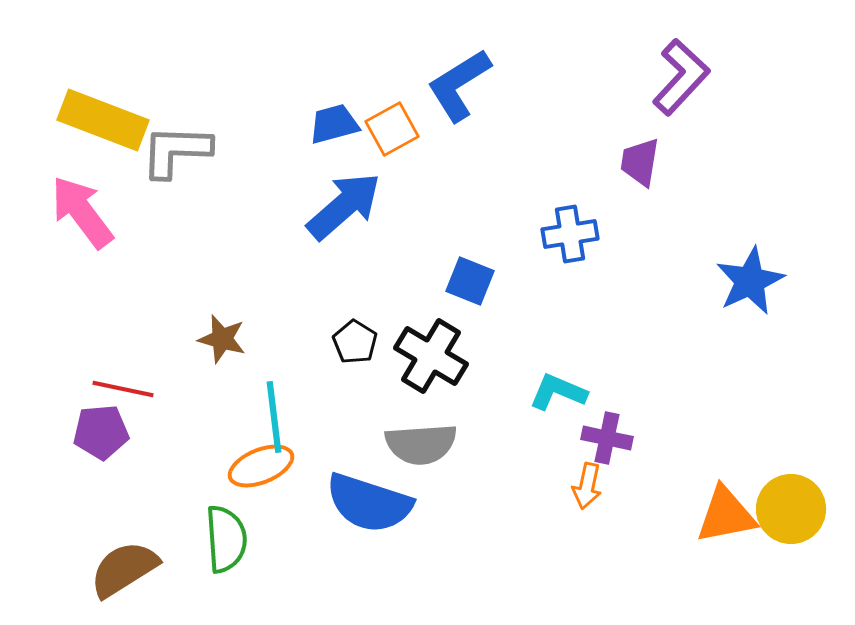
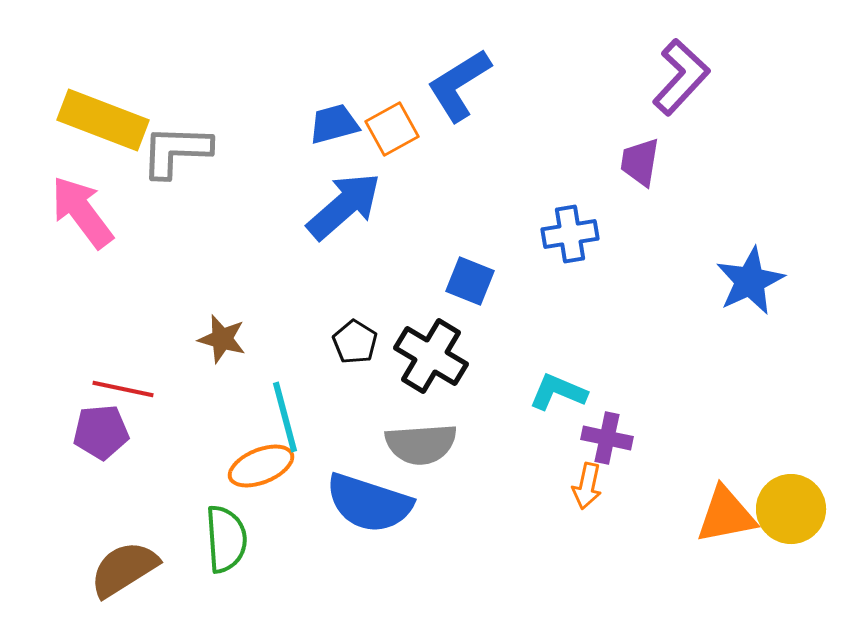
cyan line: moved 11 px right; rotated 8 degrees counterclockwise
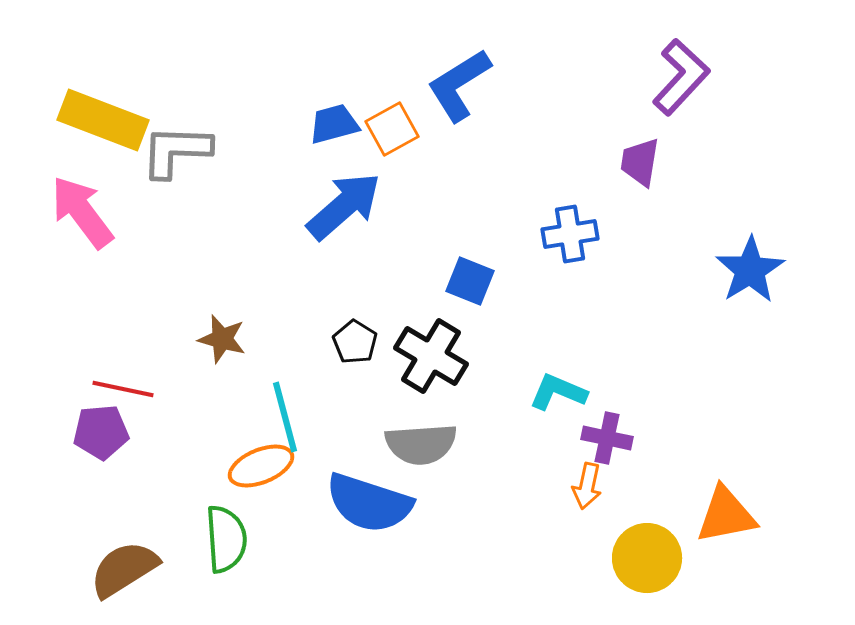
blue star: moved 11 px up; rotated 6 degrees counterclockwise
yellow circle: moved 144 px left, 49 px down
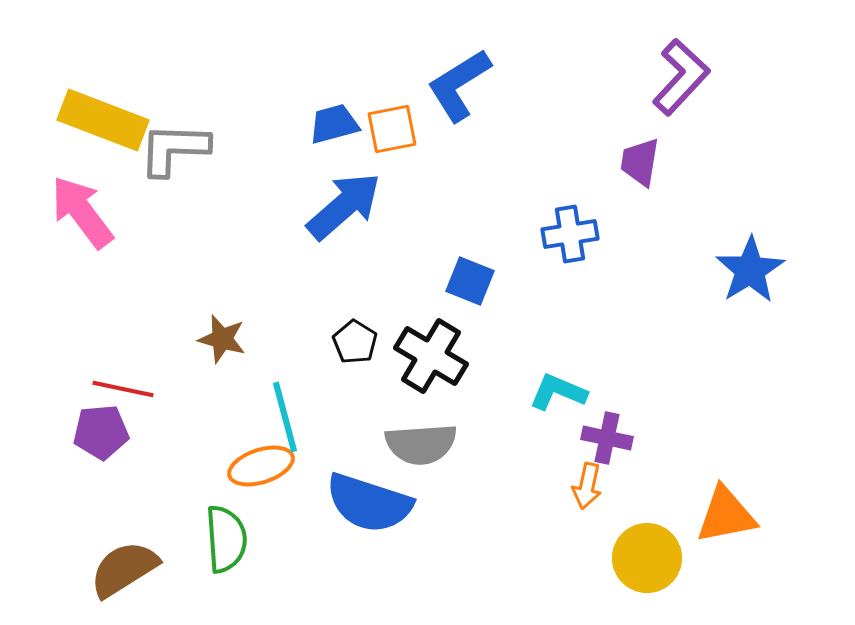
orange square: rotated 18 degrees clockwise
gray L-shape: moved 2 px left, 2 px up
orange ellipse: rotated 4 degrees clockwise
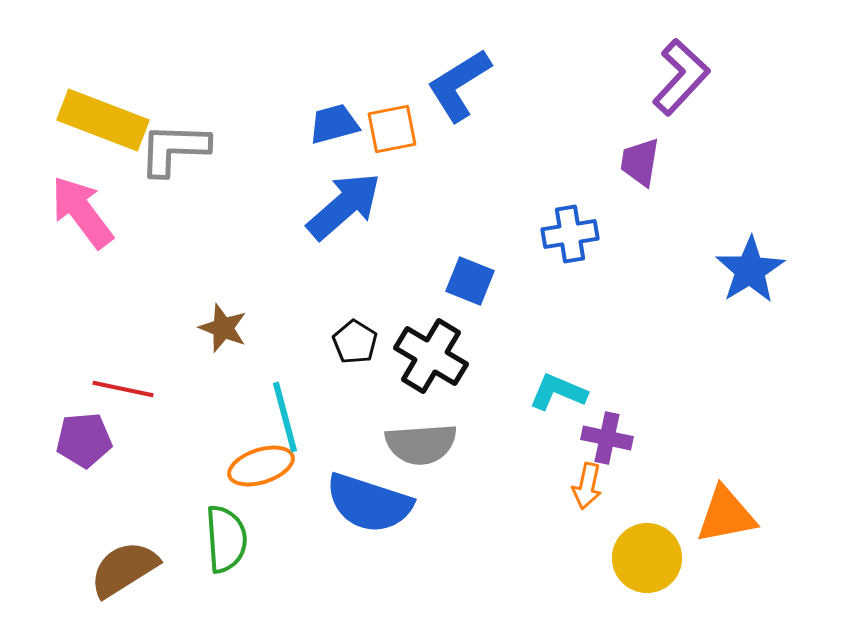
brown star: moved 1 px right, 11 px up; rotated 6 degrees clockwise
purple pentagon: moved 17 px left, 8 px down
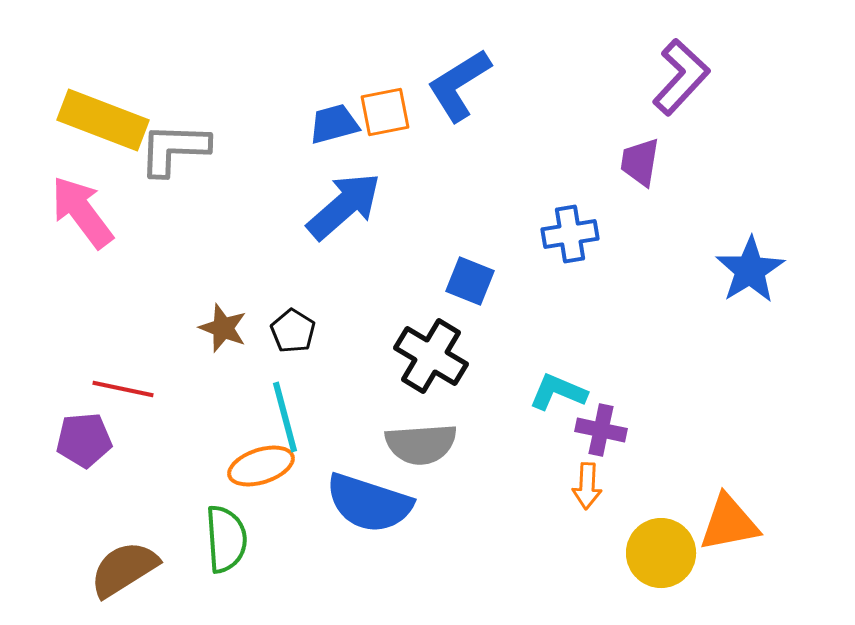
orange square: moved 7 px left, 17 px up
black pentagon: moved 62 px left, 11 px up
purple cross: moved 6 px left, 8 px up
orange arrow: rotated 9 degrees counterclockwise
orange triangle: moved 3 px right, 8 px down
yellow circle: moved 14 px right, 5 px up
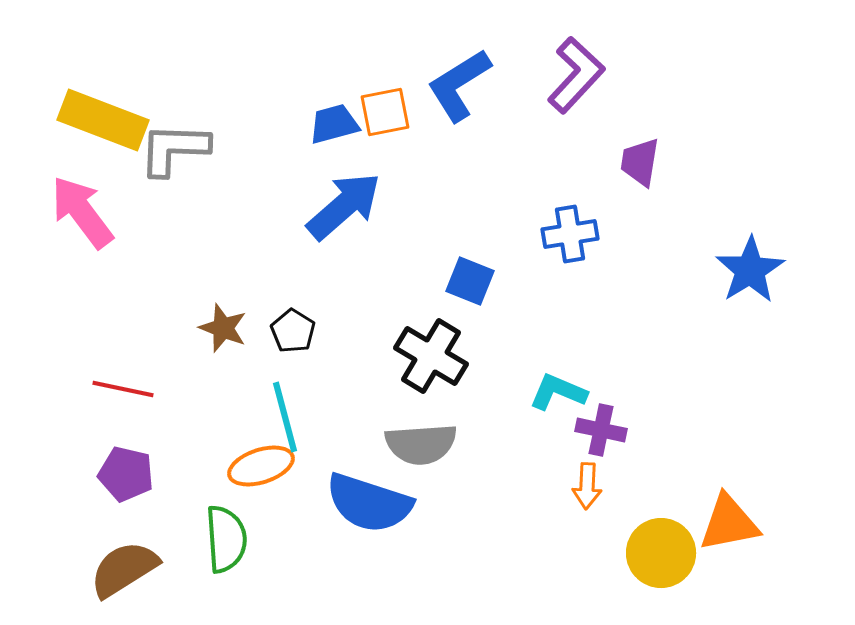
purple L-shape: moved 105 px left, 2 px up
purple pentagon: moved 42 px right, 34 px down; rotated 18 degrees clockwise
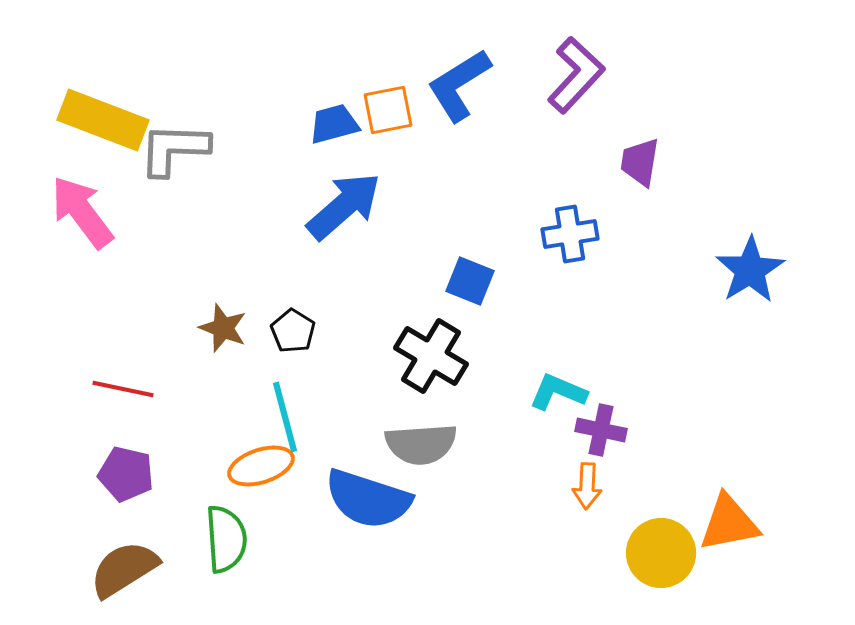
orange square: moved 3 px right, 2 px up
blue semicircle: moved 1 px left, 4 px up
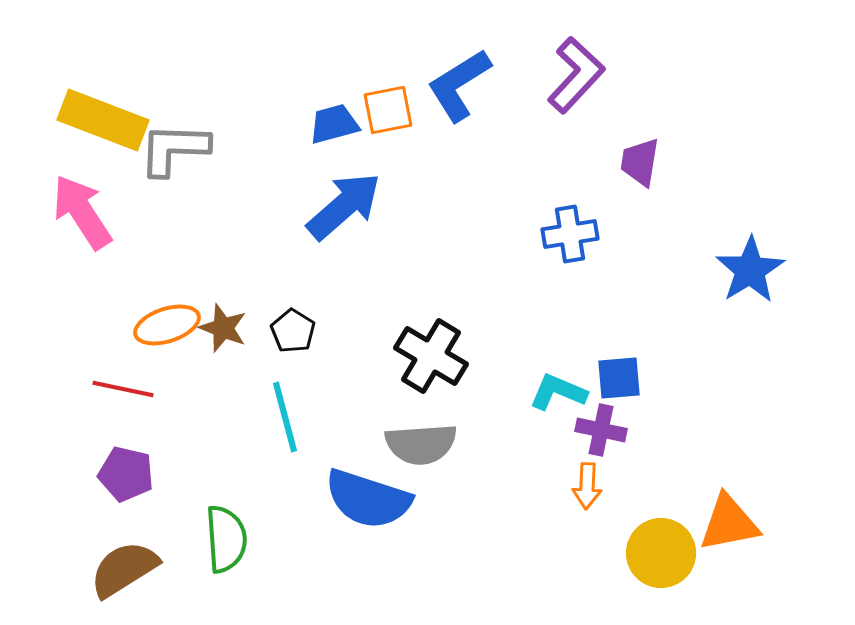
pink arrow: rotated 4 degrees clockwise
blue square: moved 149 px right, 97 px down; rotated 27 degrees counterclockwise
orange ellipse: moved 94 px left, 141 px up
